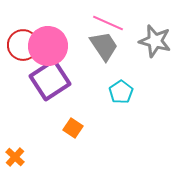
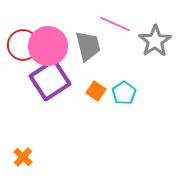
pink line: moved 7 px right, 1 px down
gray star: rotated 24 degrees clockwise
gray trapezoid: moved 16 px left; rotated 20 degrees clockwise
cyan pentagon: moved 3 px right, 1 px down
orange square: moved 23 px right, 37 px up
orange cross: moved 8 px right
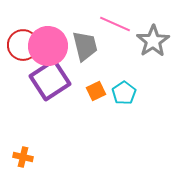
gray star: moved 2 px left
gray trapezoid: moved 3 px left
orange square: rotated 30 degrees clockwise
orange cross: rotated 30 degrees counterclockwise
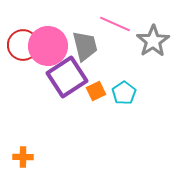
purple square: moved 17 px right, 3 px up
orange cross: rotated 12 degrees counterclockwise
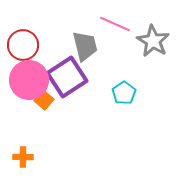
gray star: rotated 8 degrees counterclockwise
pink circle: moved 19 px left, 34 px down
orange square: moved 52 px left, 9 px down; rotated 24 degrees counterclockwise
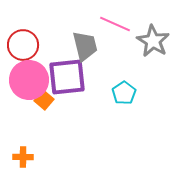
purple square: rotated 27 degrees clockwise
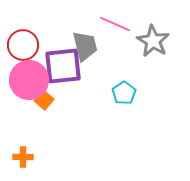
purple square: moved 4 px left, 11 px up
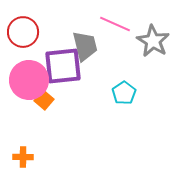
red circle: moved 13 px up
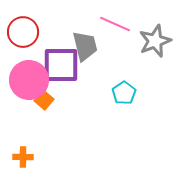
gray star: moved 2 px right; rotated 20 degrees clockwise
purple square: moved 2 px left, 1 px up; rotated 6 degrees clockwise
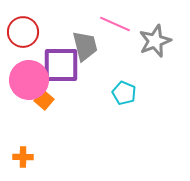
cyan pentagon: rotated 15 degrees counterclockwise
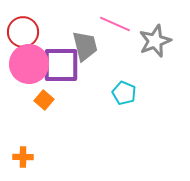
pink circle: moved 16 px up
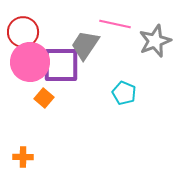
pink line: rotated 12 degrees counterclockwise
gray trapezoid: moved 1 px up; rotated 132 degrees counterclockwise
pink circle: moved 1 px right, 2 px up
orange square: moved 2 px up
